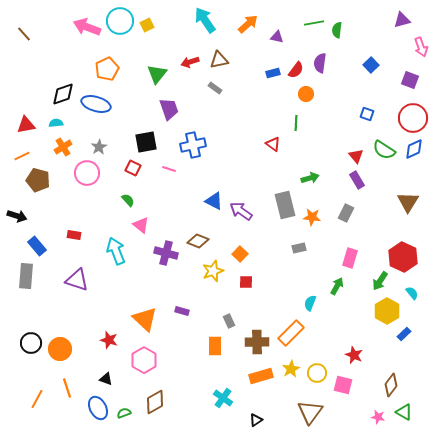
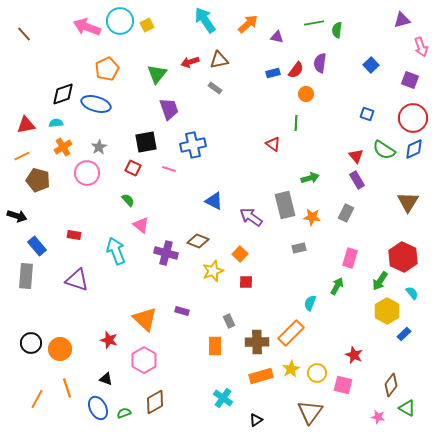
purple arrow at (241, 211): moved 10 px right, 6 px down
green triangle at (404, 412): moved 3 px right, 4 px up
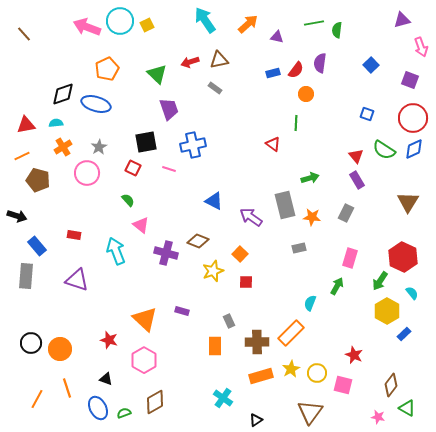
green triangle at (157, 74): rotated 25 degrees counterclockwise
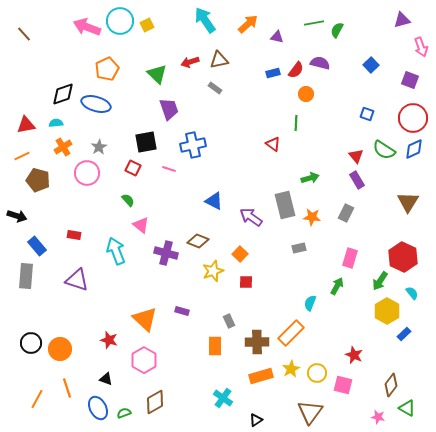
green semicircle at (337, 30): rotated 21 degrees clockwise
purple semicircle at (320, 63): rotated 96 degrees clockwise
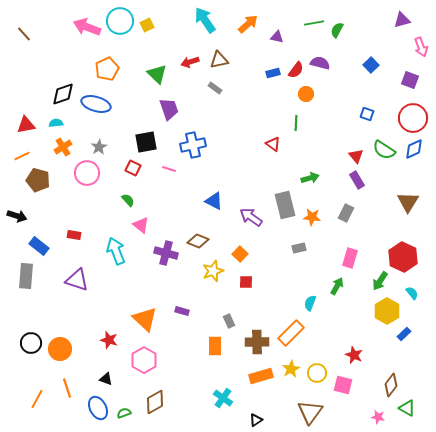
blue rectangle at (37, 246): moved 2 px right; rotated 12 degrees counterclockwise
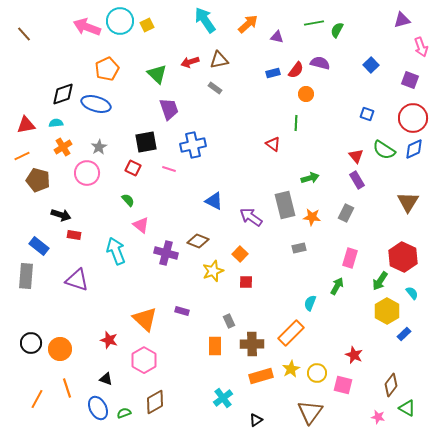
black arrow at (17, 216): moved 44 px right, 1 px up
brown cross at (257, 342): moved 5 px left, 2 px down
cyan cross at (223, 398): rotated 18 degrees clockwise
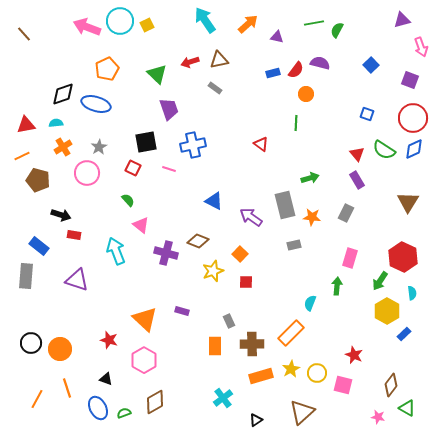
red triangle at (273, 144): moved 12 px left
red triangle at (356, 156): moved 1 px right, 2 px up
gray rectangle at (299, 248): moved 5 px left, 3 px up
green arrow at (337, 286): rotated 24 degrees counterclockwise
cyan semicircle at (412, 293): rotated 32 degrees clockwise
brown triangle at (310, 412): moved 8 px left; rotated 12 degrees clockwise
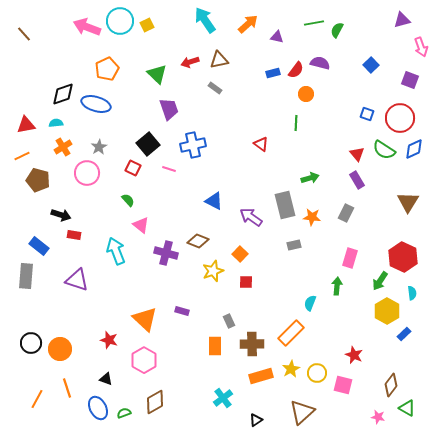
red circle at (413, 118): moved 13 px left
black square at (146, 142): moved 2 px right, 2 px down; rotated 30 degrees counterclockwise
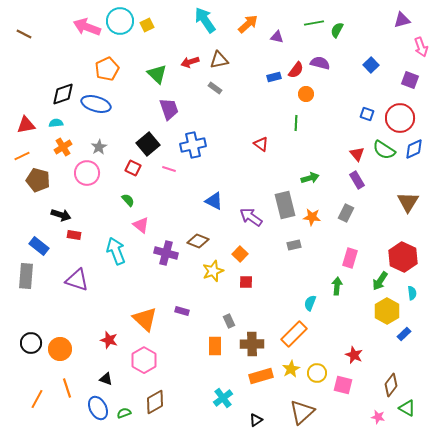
brown line at (24, 34): rotated 21 degrees counterclockwise
blue rectangle at (273, 73): moved 1 px right, 4 px down
orange rectangle at (291, 333): moved 3 px right, 1 px down
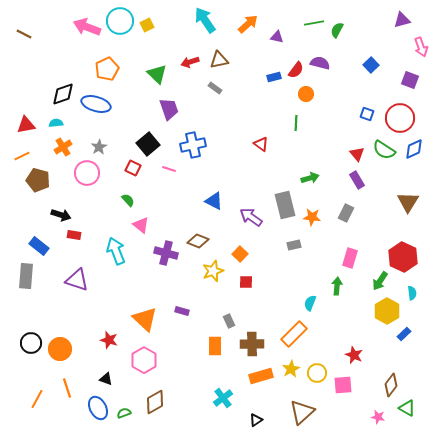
pink square at (343, 385): rotated 18 degrees counterclockwise
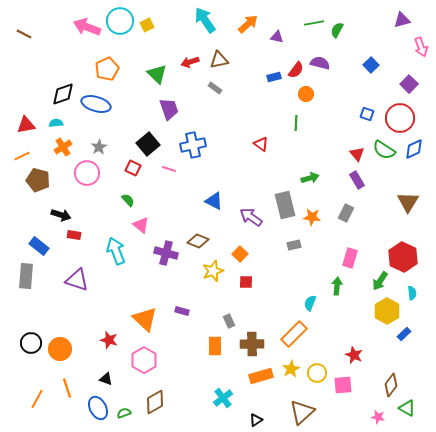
purple square at (410, 80): moved 1 px left, 4 px down; rotated 24 degrees clockwise
